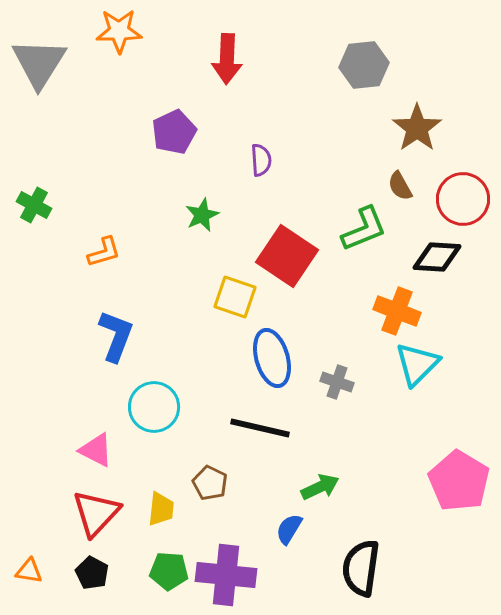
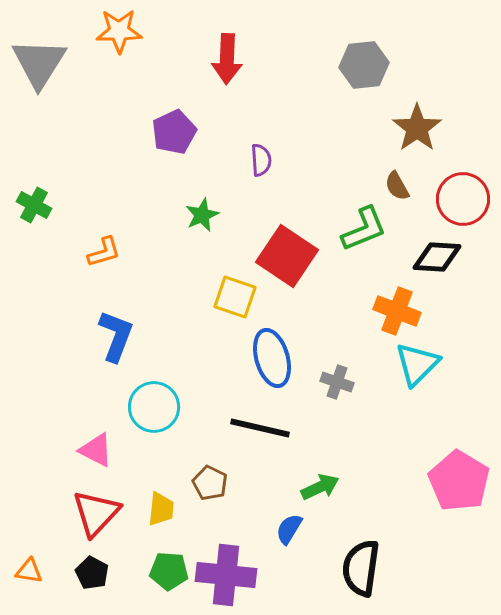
brown semicircle: moved 3 px left
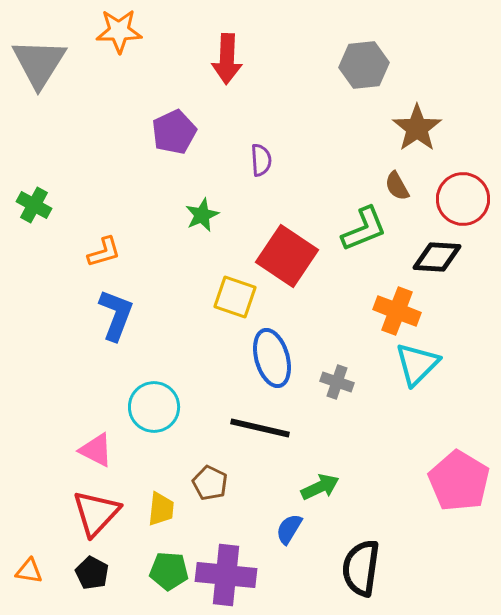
blue L-shape: moved 21 px up
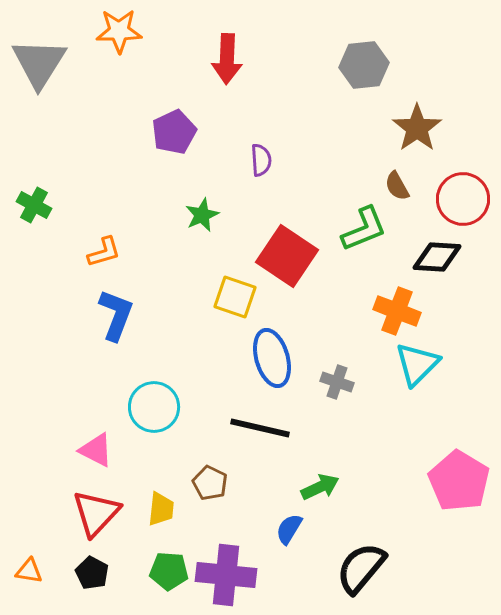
black semicircle: rotated 32 degrees clockwise
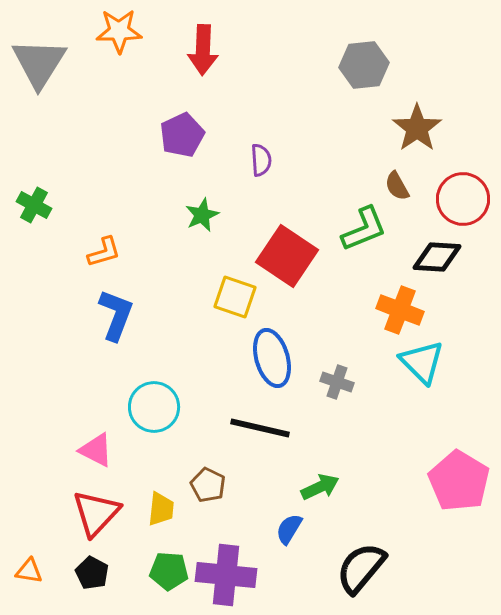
red arrow: moved 24 px left, 9 px up
purple pentagon: moved 8 px right, 3 px down
orange cross: moved 3 px right, 1 px up
cyan triangle: moved 5 px right, 2 px up; rotated 30 degrees counterclockwise
brown pentagon: moved 2 px left, 2 px down
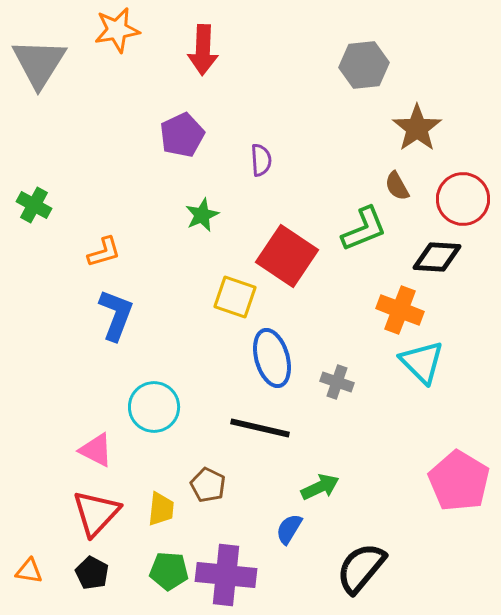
orange star: moved 2 px left, 1 px up; rotated 9 degrees counterclockwise
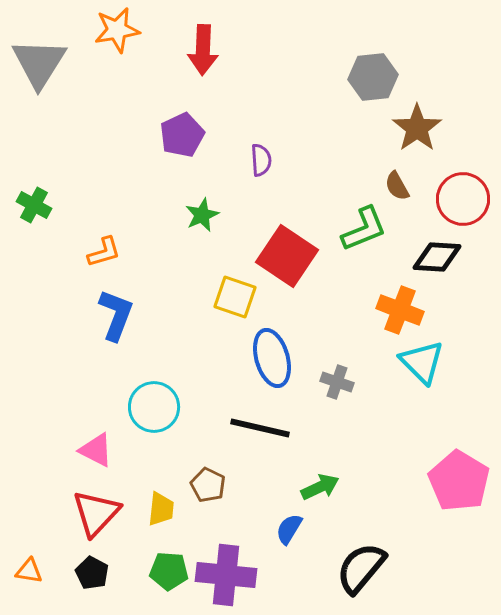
gray hexagon: moved 9 px right, 12 px down
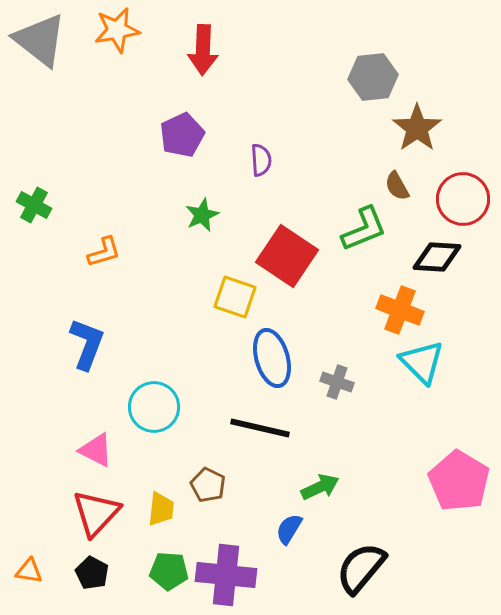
gray triangle: moved 1 px right, 23 px up; rotated 24 degrees counterclockwise
blue L-shape: moved 29 px left, 29 px down
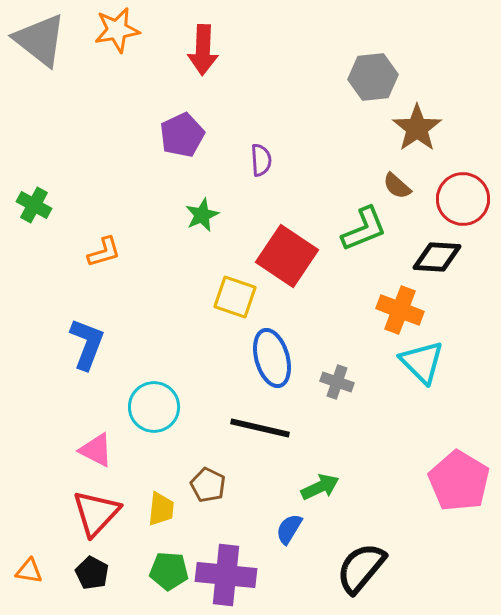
brown semicircle: rotated 20 degrees counterclockwise
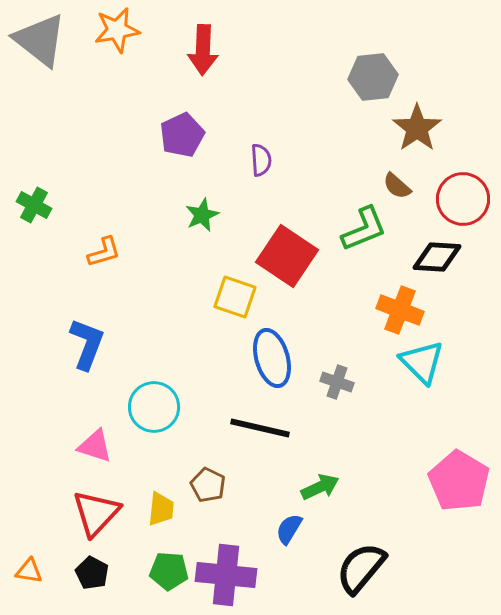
pink triangle: moved 1 px left, 4 px up; rotated 9 degrees counterclockwise
